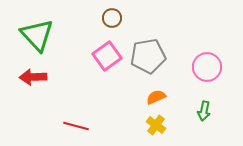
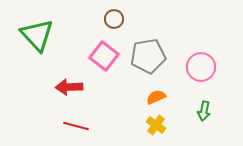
brown circle: moved 2 px right, 1 px down
pink square: moved 3 px left; rotated 16 degrees counterclockwise
pink circle: moved 6 px left
red arrow: moved 36 px right, 10 px down
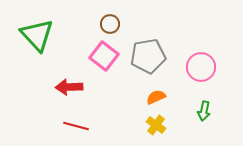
brown circle: moved 4 px left, 5 px down
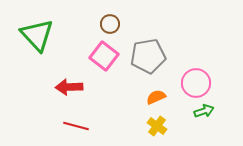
pink circle: moved 5 px left, 16 px down
green arrow: rotated 120 degrees counterclockwise
yellow cross: moved 1 px right, 1 px down
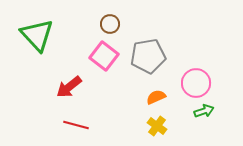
red arrow: rotated 36 degrees counterclockwise
red line: moved 1 px up
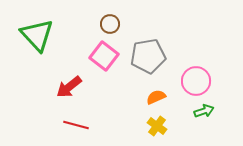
pink circle: moved 2 px up
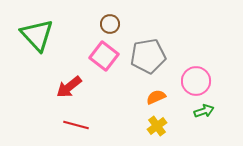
yellow cross: rotated 18 degrees clockwise
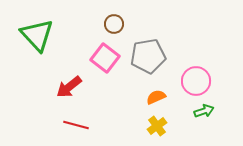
brown circle: moved 4 px right
pink square: moved 1 px right, 2 px down
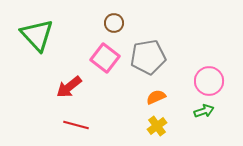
brown circle: moved 1 px up
gray pentagon: moved 1 px down
pink circle: moved 13 px right
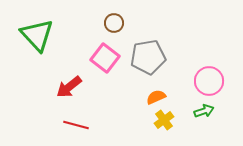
yellow cross: moved 7 px right, 6 px up
